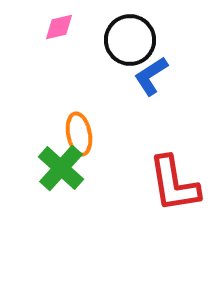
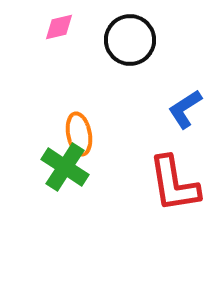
blue L-shape: moved 34 px right, 33 px down
green cross: moved 4 px right, 1 px up; rotated 9 degrees counterclockwise
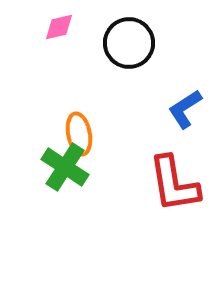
black circle: moved 1 px left, 3 px down
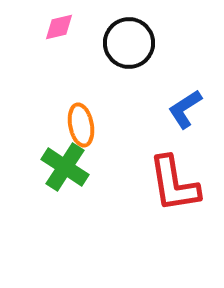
orange ellipse: moved 2 px right, 9 px up
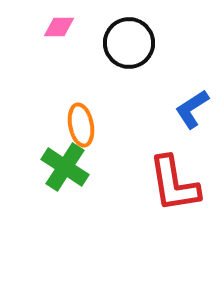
pink diamond: rotated 12 degrees clockwise
blue L-shape: moved 7 px right
